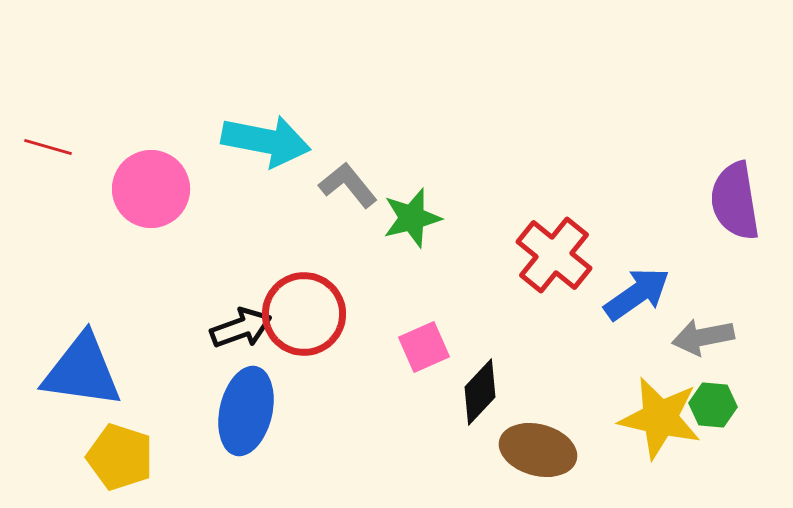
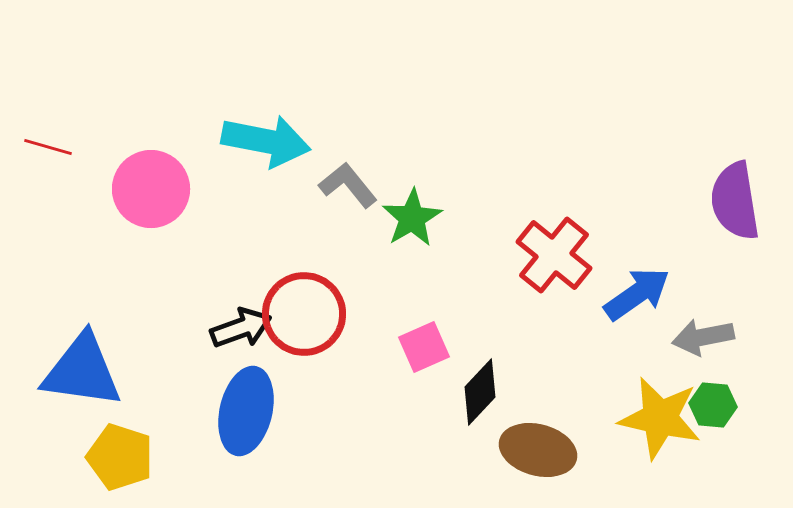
green star: rotated 16 degrees counterclockwise
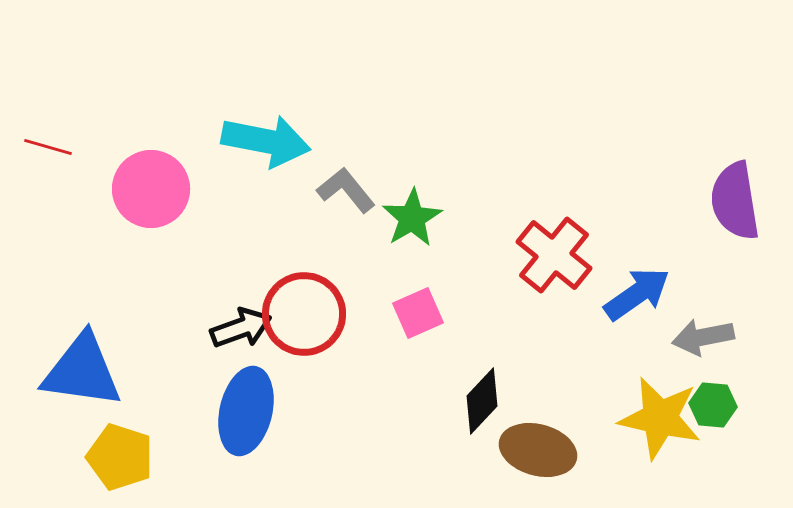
gray L-shape: moved 2 px left, 5 px down
pink square: moved 6 px left, 34 px up
black diamond: moved 2 px right, 9 px down
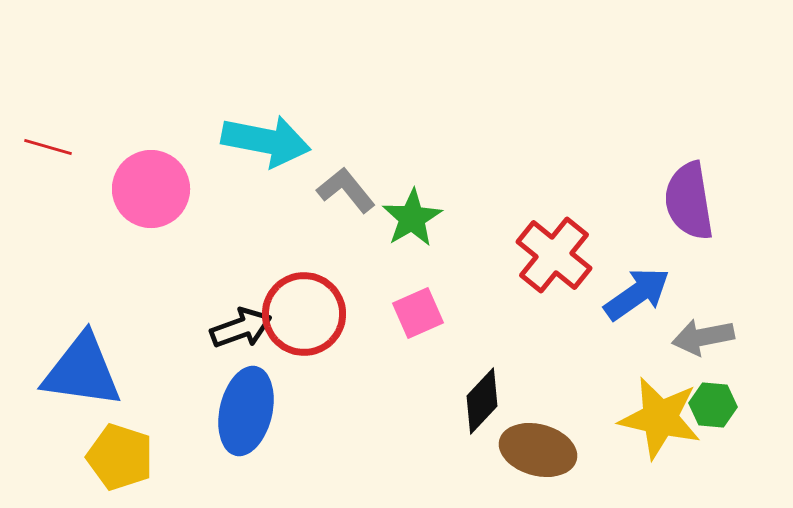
purple semicircle: moved 46 px left
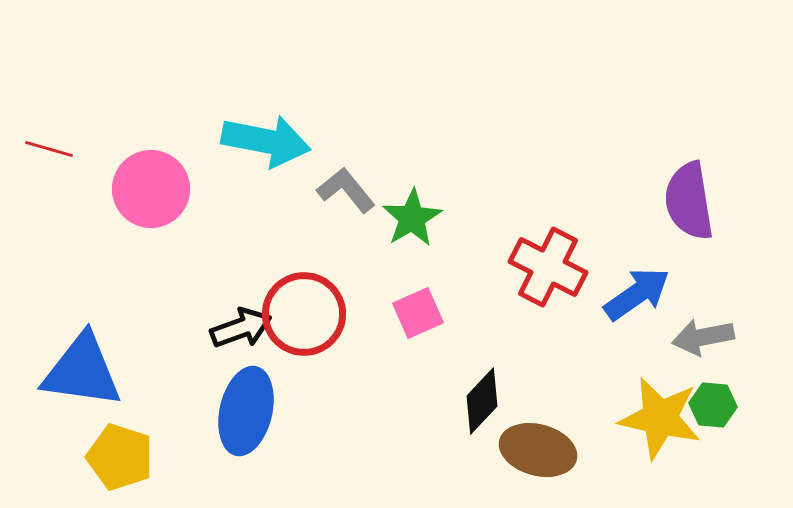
red line: moved 1 px right, 2 px down
red cross: moved 6 px left, 12 px down; rotated 12 degrees counterclockwise
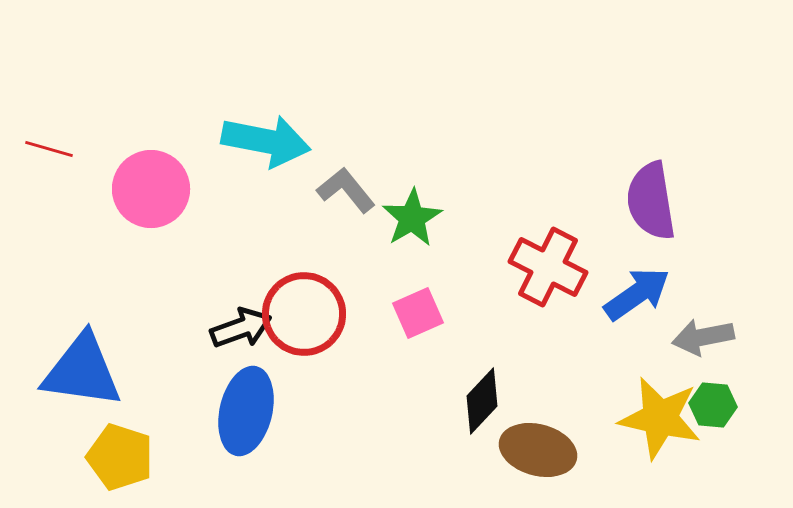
purple semicircle: moved 38 px left
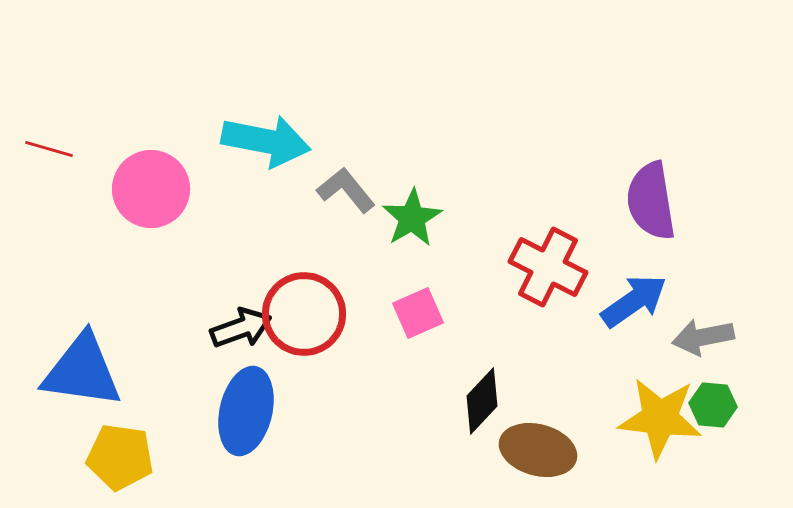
blue arrow: moved 3 px left, 7 px down
yellow star: rotated 6 degrees counterclockwise
yellow pentagon: rotated 10 degrees counterclockwise
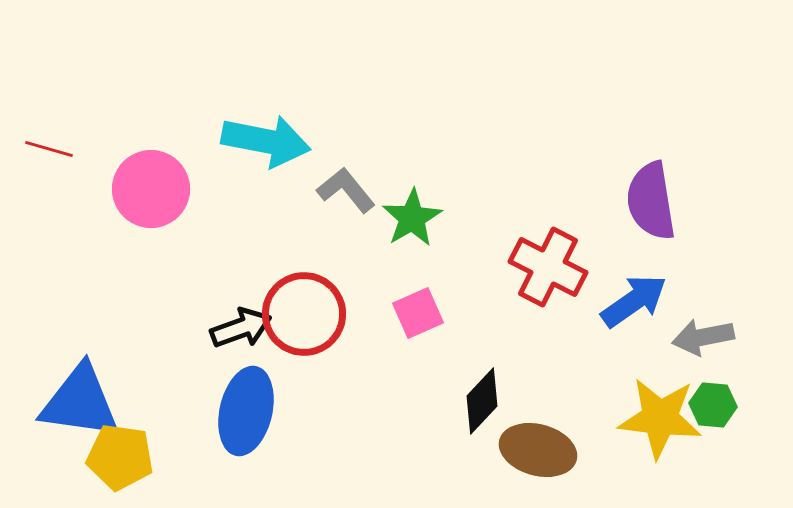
blue triangle: moved 2 px left, 31 px down
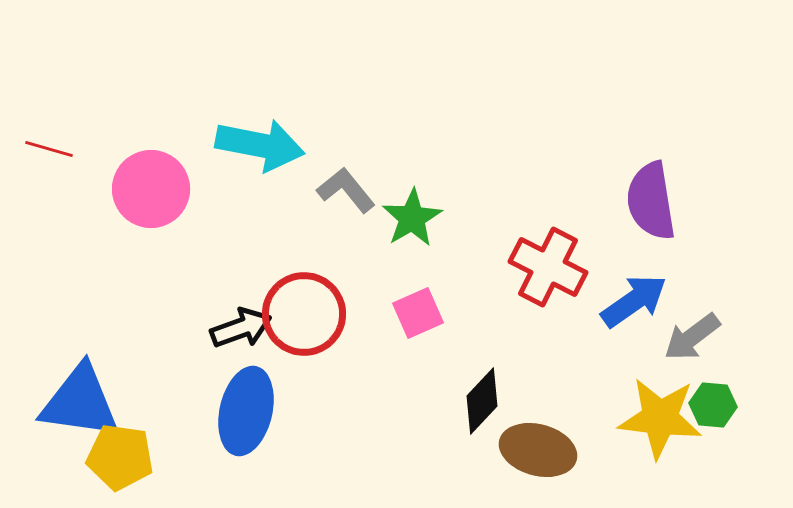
cyan arrow: moved 6 px left, 4 px down
gray arrow: moved 11 px left; rotated 26 degrees counterclockwise
